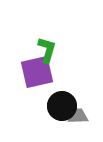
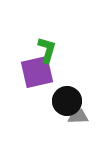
black circle: moved 5 px right, 5 px up
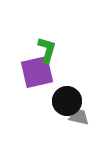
gray trapezoid: moved 1 px right, 1 px down; rotated 15 degrees clockwise
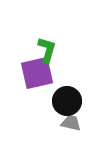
purple square: moved 1 px down
gray trapezoid: moved 8 px left, 6 px down
